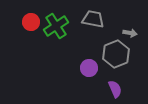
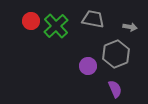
red circle: moved 1 px up
green cross: rotated 10 degrees counterclockwise
gray arrow: moved 6 px up
purple circle: moved 1 px left, 2 px up
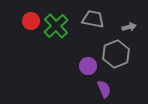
gray arrow: moved 1 px left; rotated 24 degrees counterclockwise
purple semicircle: moved 11 px left
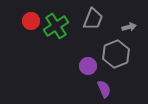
gray trapezoid: rotated 100 degrees clockwise
green cross: rotated 10 degrees clockwise
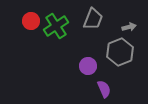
gray hexagon: moved 4 px right, 2 px up
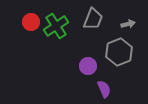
red circle: moved 1 px down
gray arrow: moved 1 px left, 3 px up
gray hexagon: moved 1 px left
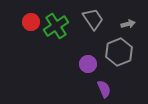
gray trapezoid: rotated 55 degrees counterclockwise
purple circle: moved 2 px up
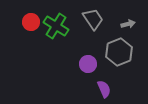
green cross: rotated 25 degrees counterclockwise
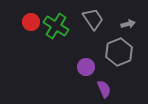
purple circle: moved 2 px left, 3 px down
